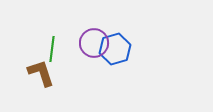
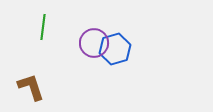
green line: moved 9 px left, 22 px up
brown L-shape: moved 10 px left, 14 px down
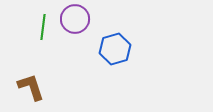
purple circle: moved 19 px left, 24 px up
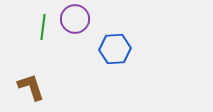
blue hexagon: rotated 12 degrees clockwise
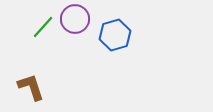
green line: rotated 35 degrees clockwise
blue hexagon: moved 14 px up; rotated 12 degrees counterclockwise
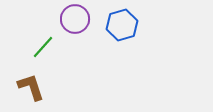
green line: moved 20 px down
blue hexagon: moved 7 px right, 10 px up
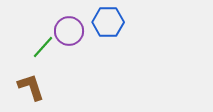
purple circle: moved 6 px left, 12 px down
blue hexagon: moved 14 px left, 3 px up; rotated 16 degrees clockwise
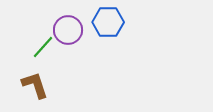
purple circle: moved 1 px left, 1 px up
brown L-shape: moved 4 px right, 2 px up
